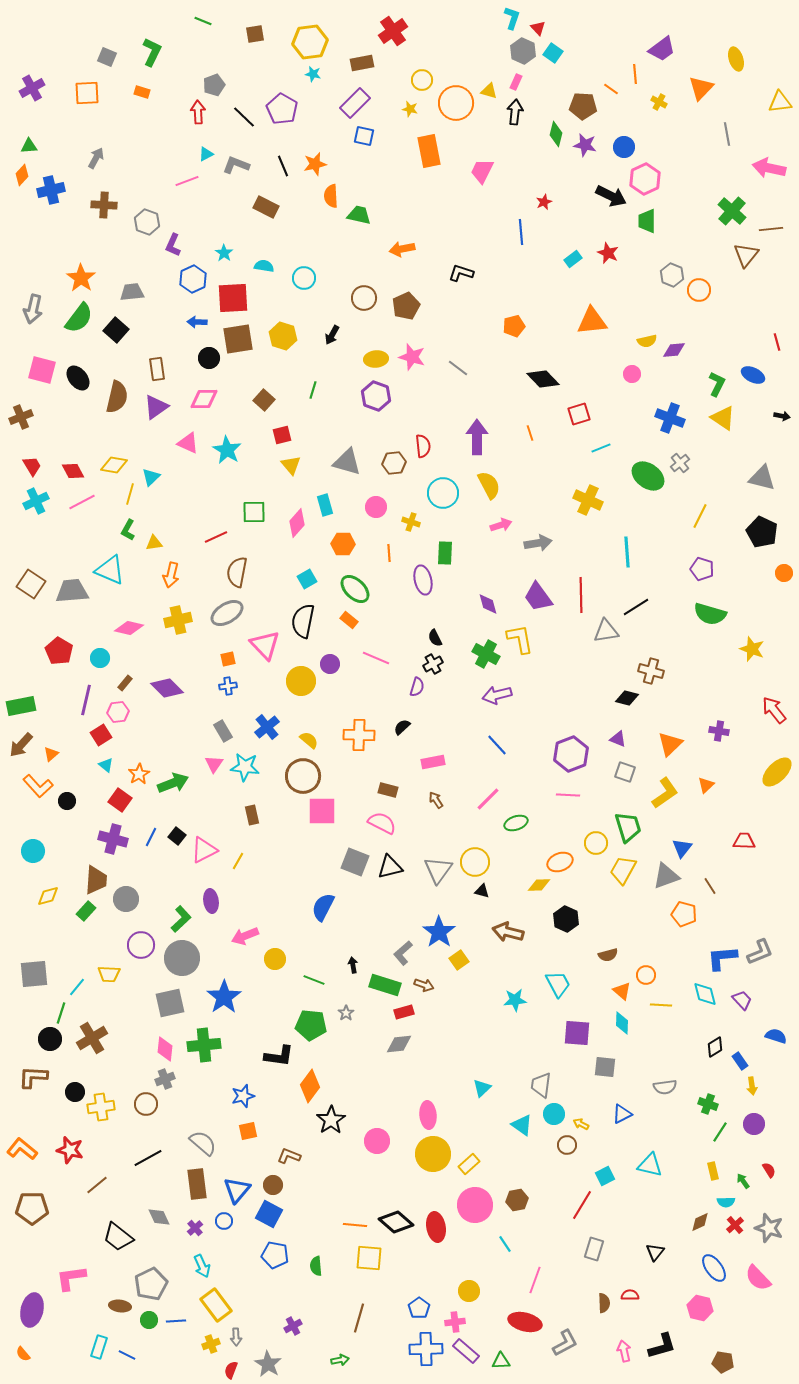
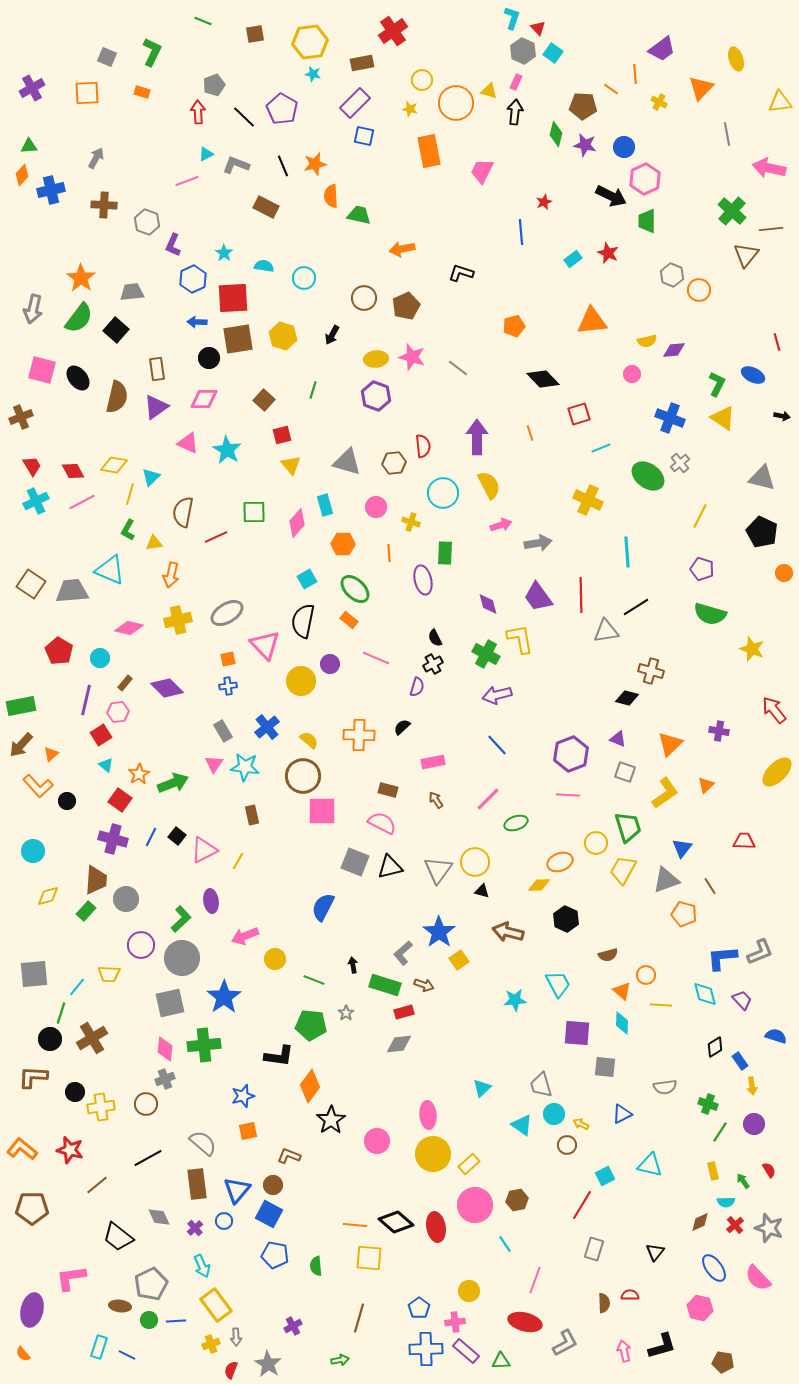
brown semicircle at (237, 572): moved 54 px left, 60 px up
gray triangle at (666, 876): moved 4 px down
gray trapezoid at (541, 1085): rotated 24 degrees counterclockwise
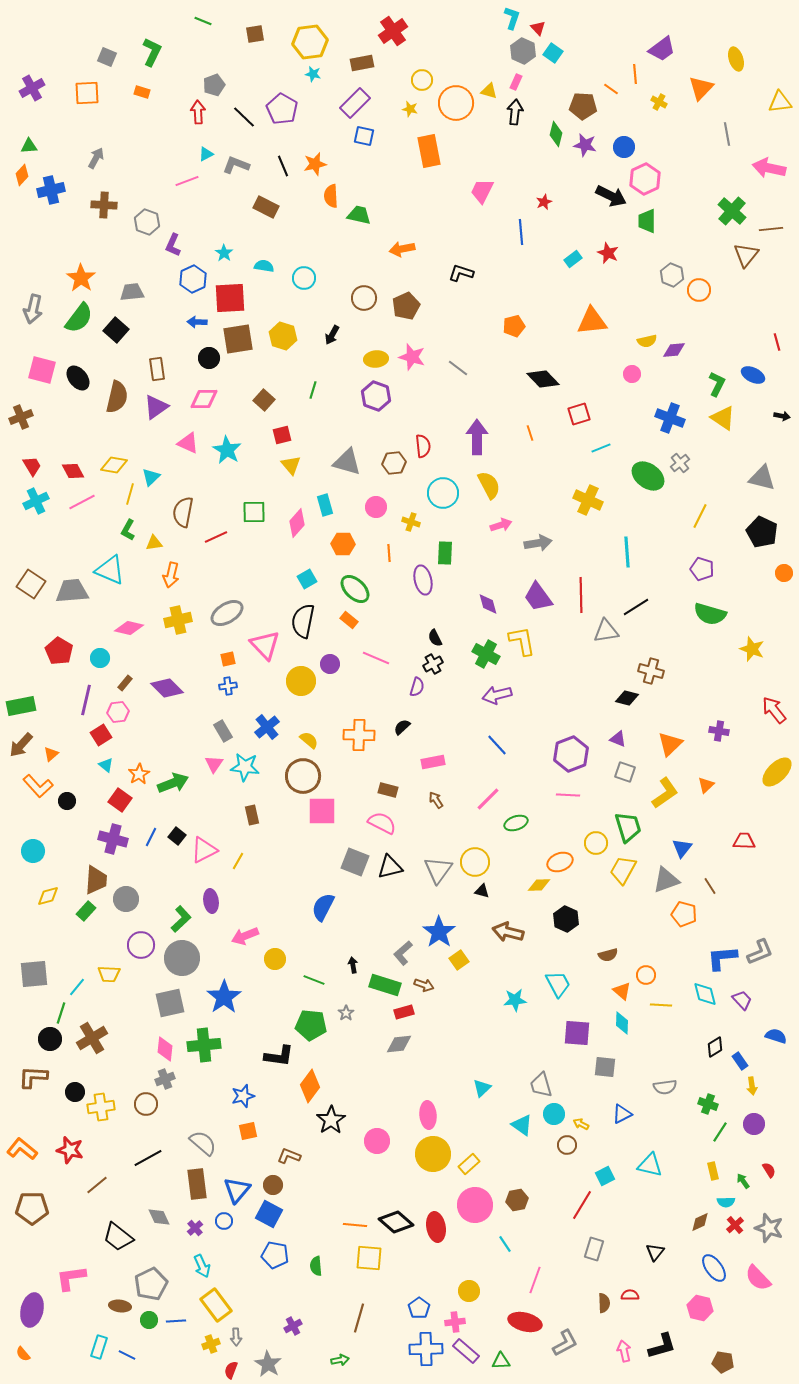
pink trapezoid at (482, 171): moved 20 px down
red square at (233, 298): moved 3 px left
yellow L-shape at (520, 639): moved 2 px right, 2 px down
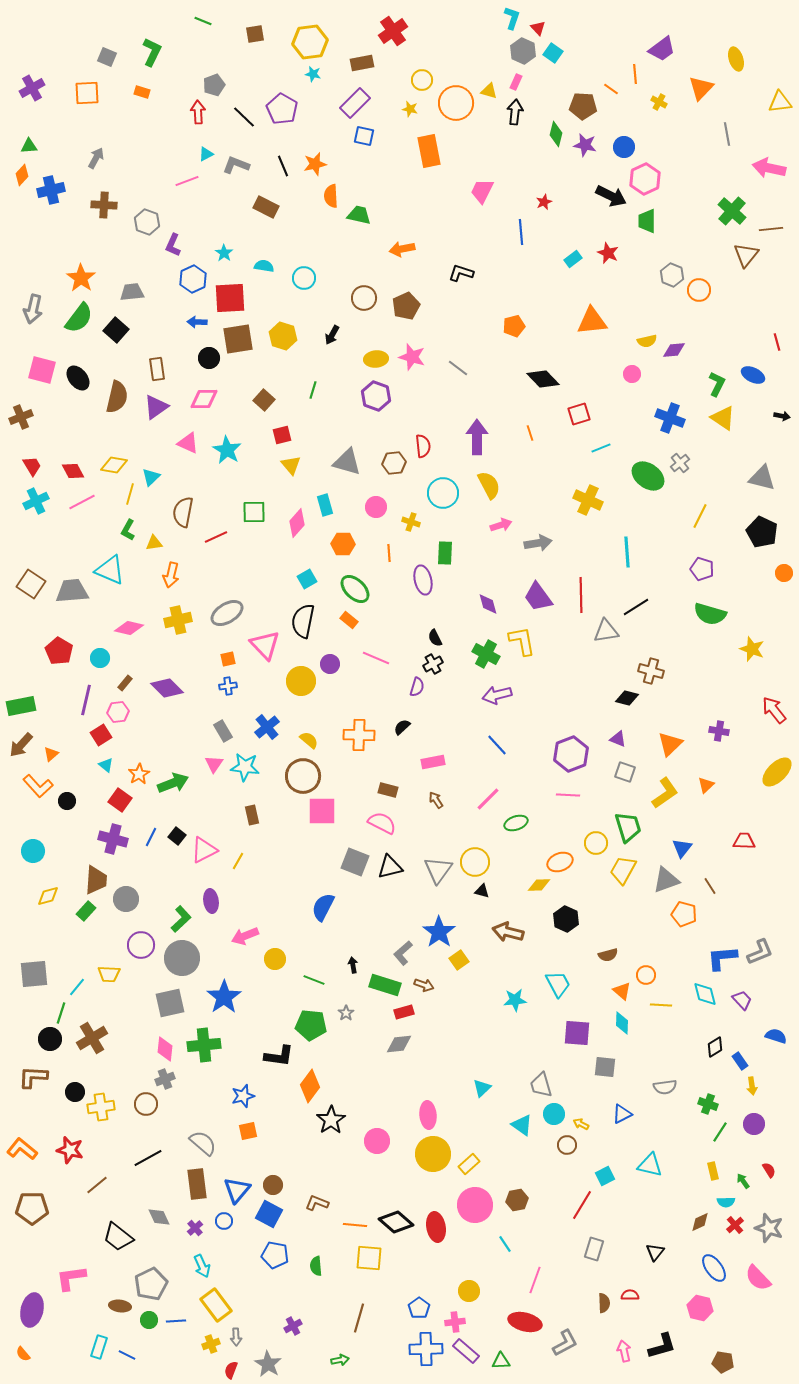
brown L-shape at (289, 1156): moved 28 px right, 47 px down
